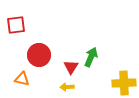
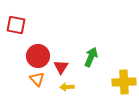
red square: rotated 18 degrees clockwise
red circle: moved 1 px left, 1 px down
red triangle: moved 10 px left
orange triangle: moved 15 px right; rotated 35 degrees clockwise
yellow cross: moved 1 px up
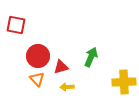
red triangle: rotated 42 degrees clockwise
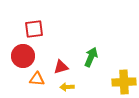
red square: moved 18 px right, 4 px down; rotated 18 degrees counterclockwise
red circle: moved 15 px left
orange triangle: rotated 42 degrees counterclockwise
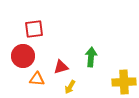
green arrow: rotated 18 degrees counterclockwise
yellow arrow: moved 3 px right; rotated 56 degrees counterclockwise
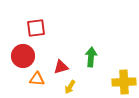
red square: moved 2 px right, 1 px up
